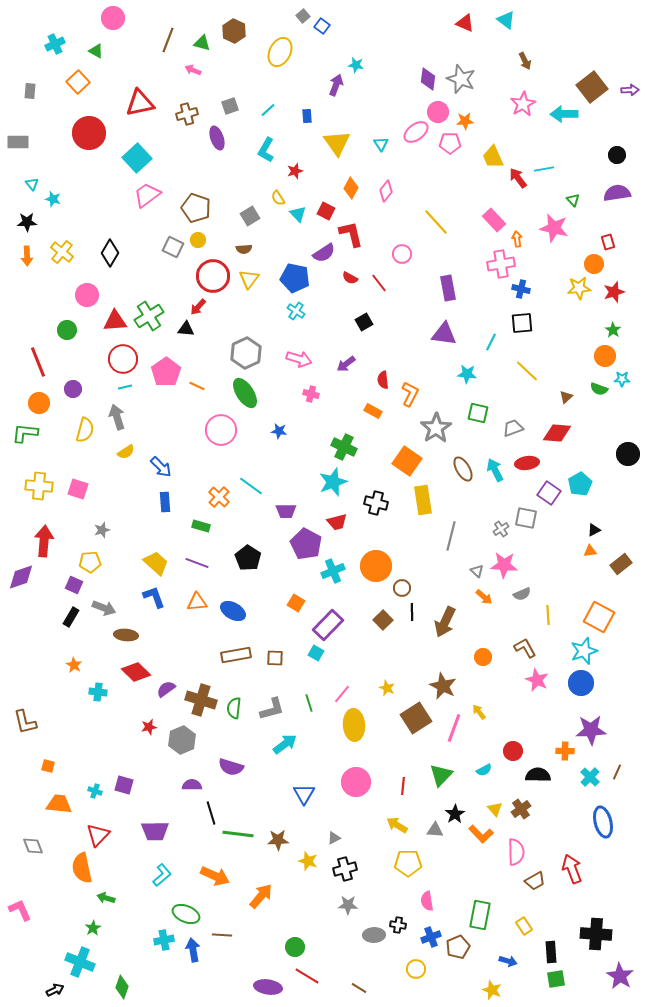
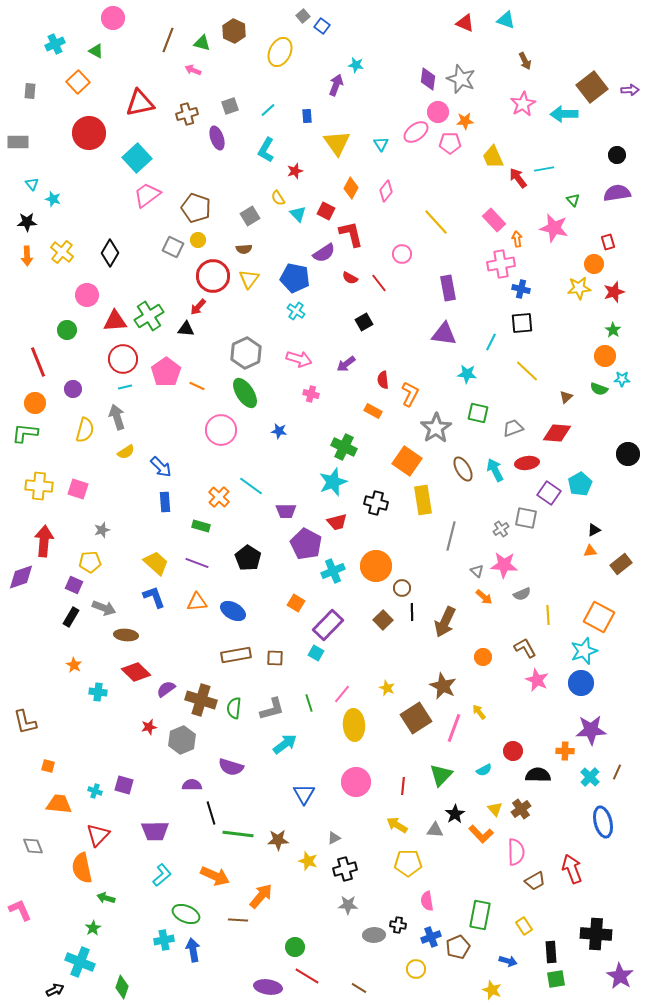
cyan triangle at (506, 20): rotated 18 degrees counterclockwise
orange circle at (39, 403): moved 4 px left
brown line at (222, 935): moved 16 px right, 15 px up
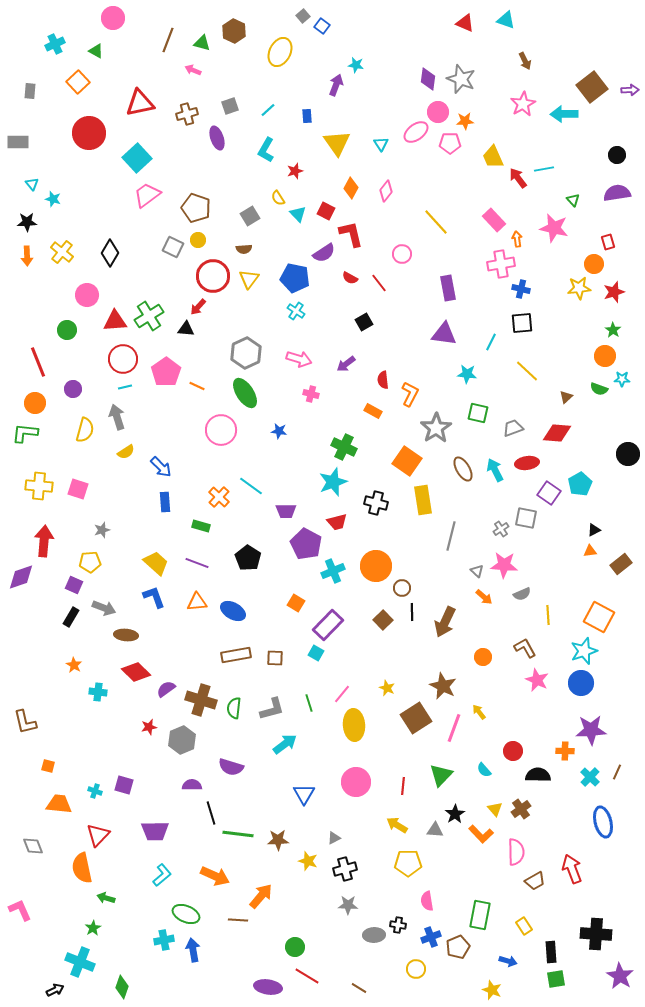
cyan semicircle at (484, 770): rotated 77 degrees clockwise
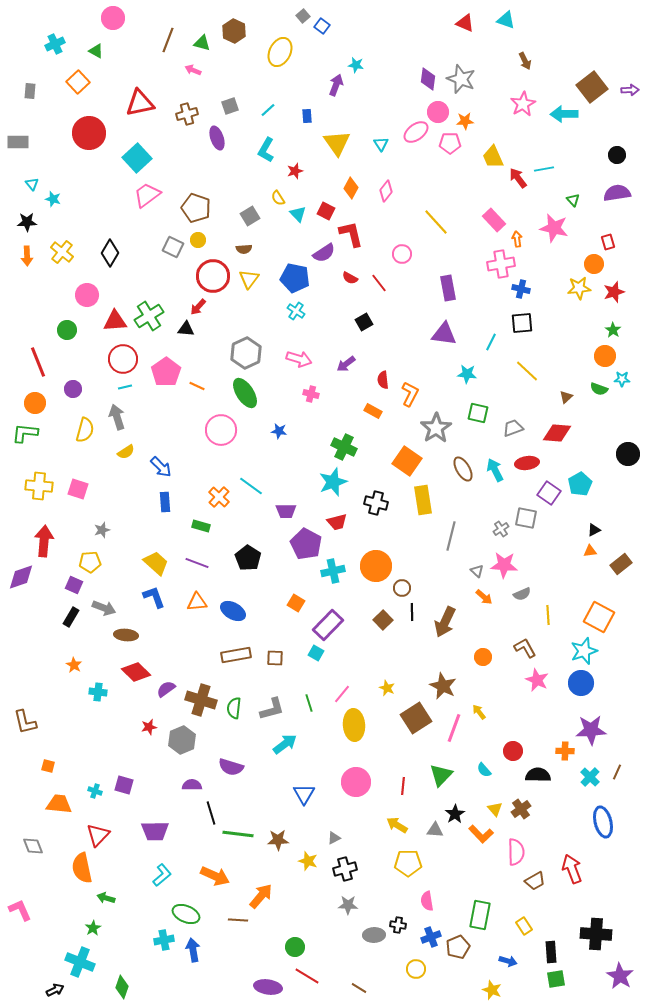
cyan cross at (333, 571): rotated 10 degrees clockwise
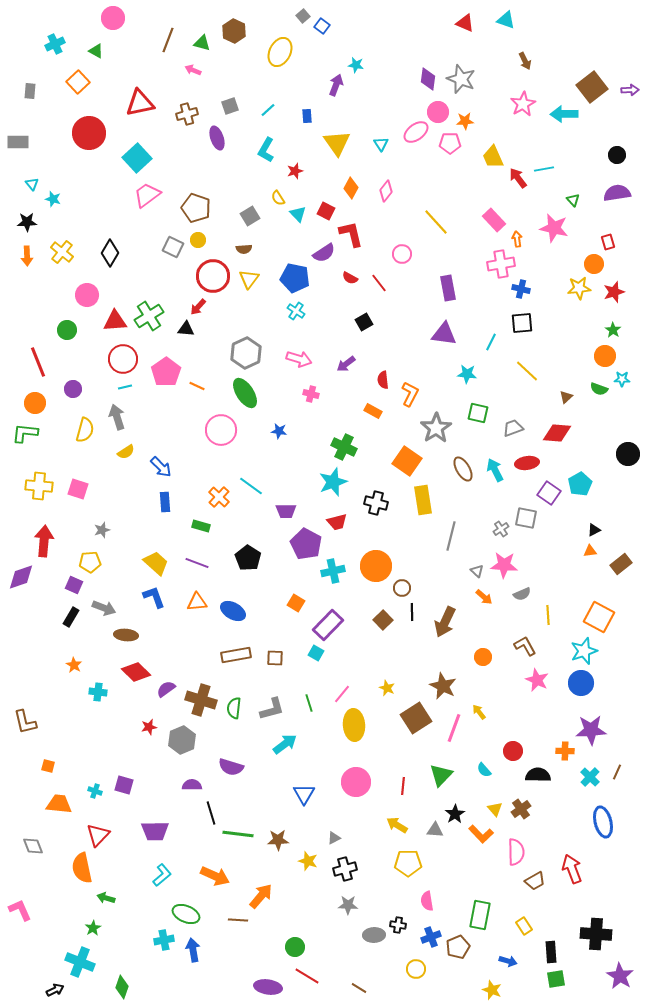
brown L-shape at (525, 648): moved 2 px up
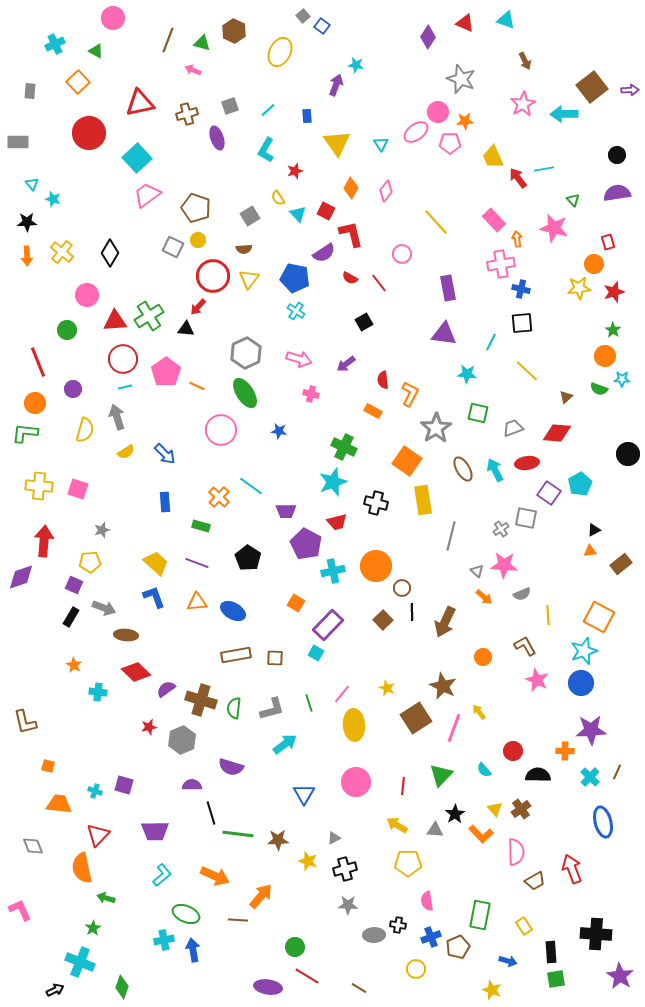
purple diamond at (428, 79): moved 42 px up; rotated 25 degrees clockwise
blue arrow at (161, 467): moved 4 px right, 13 px up
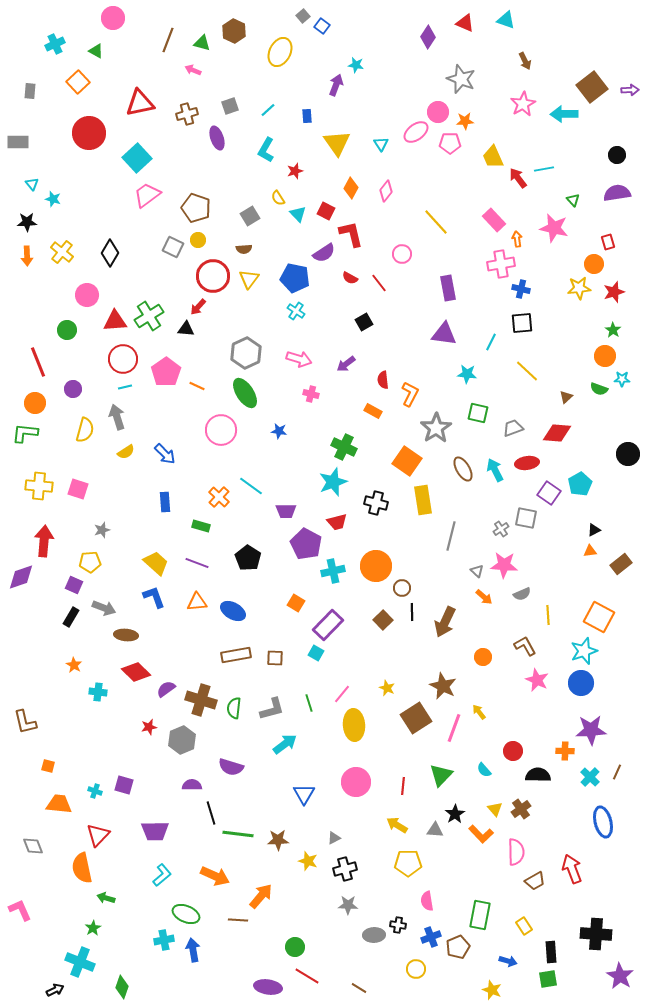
green square at (556, 979): moved 8 px left
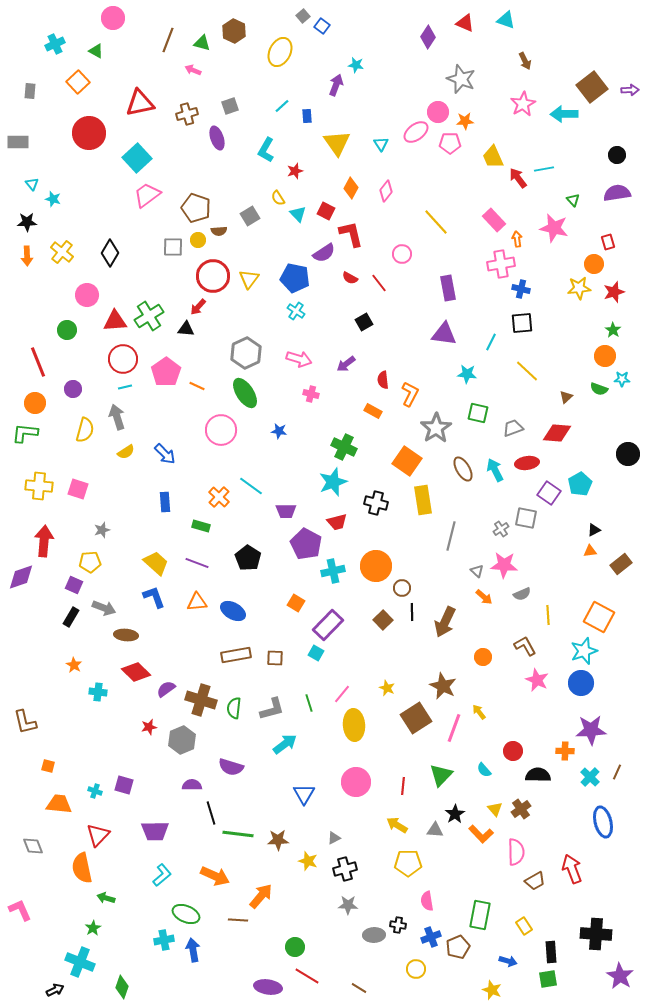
cyan line at (268, 110): moved 14 px right, 4 px up
gray square at (173, 247): rotated 25 degrees counterclockwise
brown semicircle at (244, 249): moved 25 px left, 18 px up
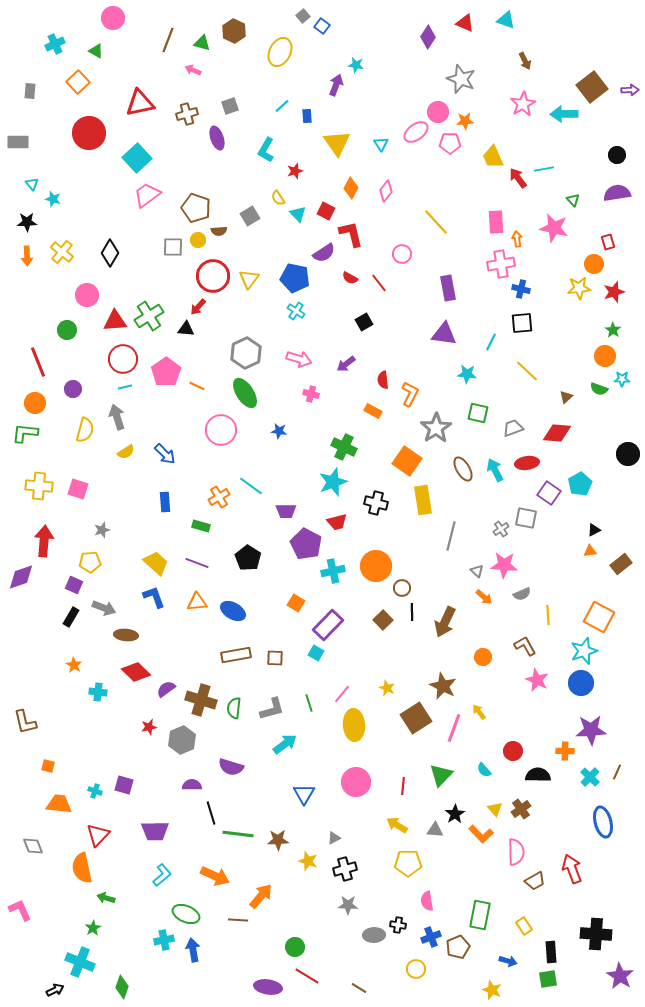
pink rectangle at (494, 220): moved 2 px right, 2 px down; rotated 40 degrees clockwise
orange cross at (219, 497): rotated 15 degrees clockwise
